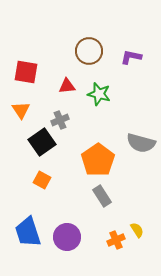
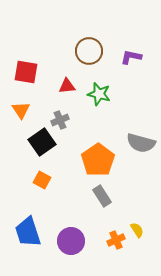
purple circle: moved 4 px right, 4 px down
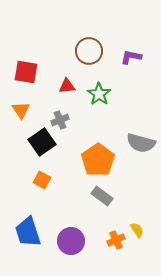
green star: rotated 20 degrees clockwise
gray rectangle: rotated 20 degrees counterclockwise
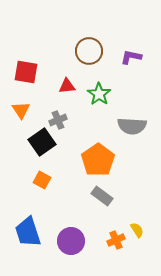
gray cross: moved 2 px left
gray semicircle: moved 9 px left, 17 px up; rotated 12 degrees counterclockwise
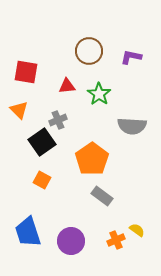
orange triangle: moved 2 px left; rotated 12 degrees counterclockwise
orange pentagon: moved 6 px left, 1 px up
yellow semicircle: rotated 21 degrees counterclockwise
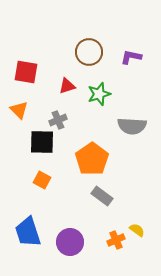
brown circle: moved 1 px down
red triangle: rotated 12 degrees counterclockwise
green star: rotated 20 degrees clockwise
black square: rotated 36 degrees clockwise
purple circle: moved 1 px left, 1 px down
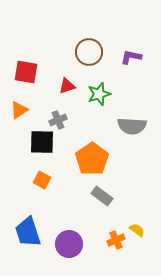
orange triangle: rotated 42 degrees clockwise
purple circle: moved 1 px left, 2 px down
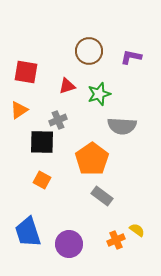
brown circle: moved 1 px up
gray semicircle: moved 10 px left
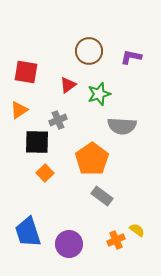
red triangle: moved 1 px right, 1 px up; rotated 18 degrees counterclockwise
black square: moved 5 px left
orange square: moved 3 px right, 7 px up; rotated 18 degrees clockwise
